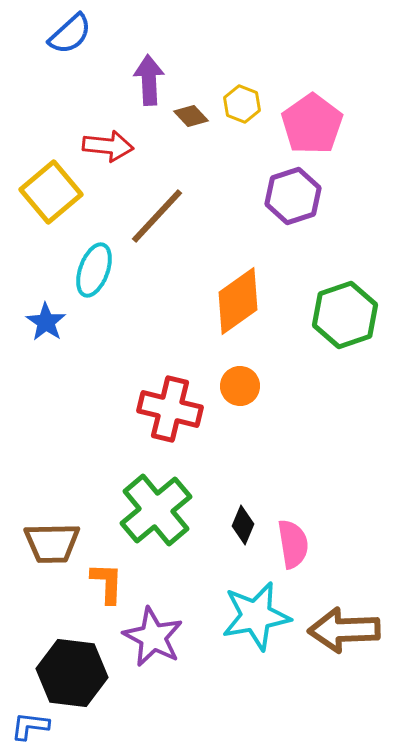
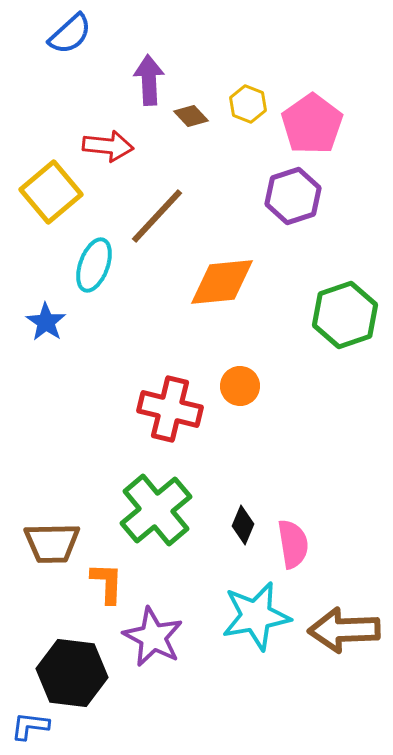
yellow hexagon: moved 6 px right
cyan ellipse: moved 5 px up
orange diamond: moved 16 px left, 19 px up; rotated 30 degrees clockwise
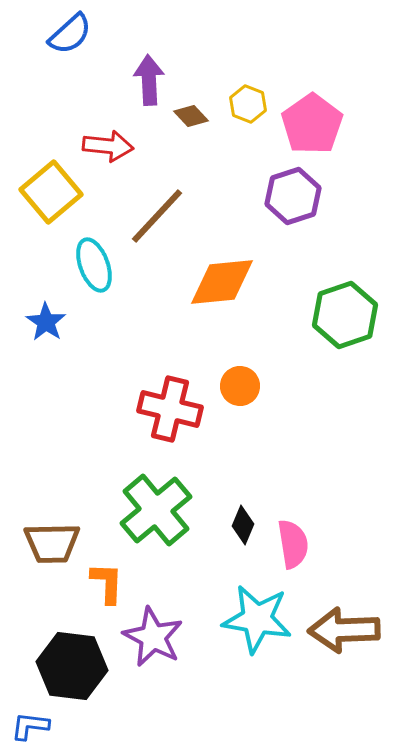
cyan ellipse: rotated 40 degrees counterclockwise
cyan star: moved 1 px right, 3 px down; rotated 20 degrees clockwise
black hexagon: moved 7 px up
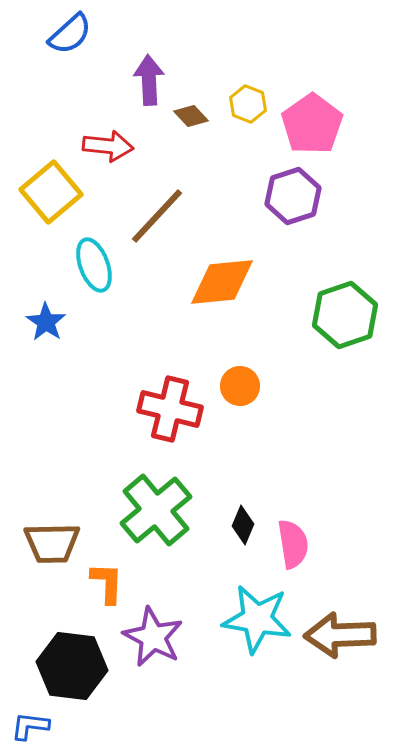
brown arrow: moved 4 px left, 5 px down
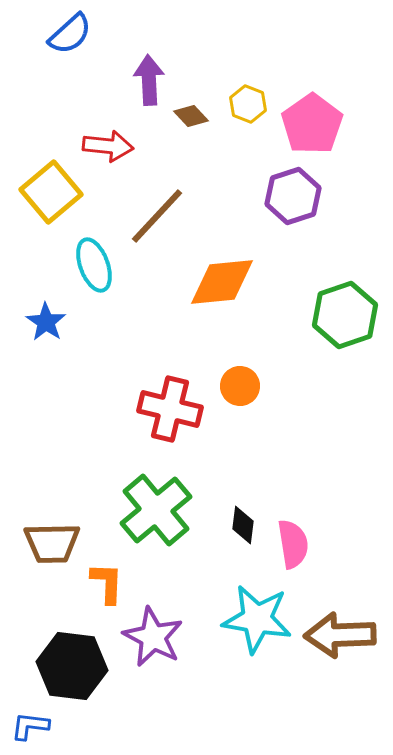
black diamond: rotated 15 degrees counterclockwise
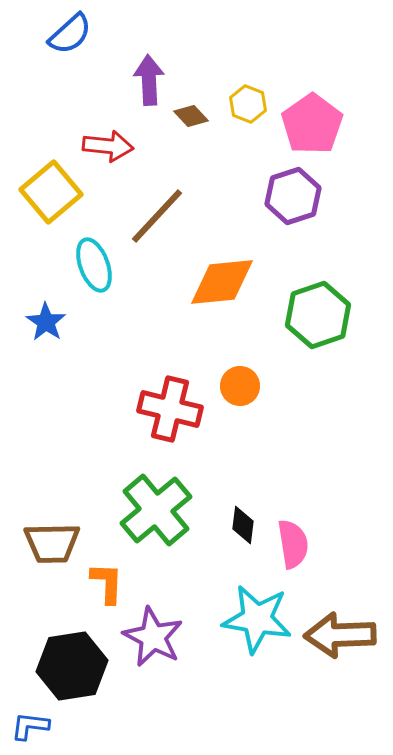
green hexagon: moved 27 px left
black hexagon: rotated 16 degrees counterclockwise
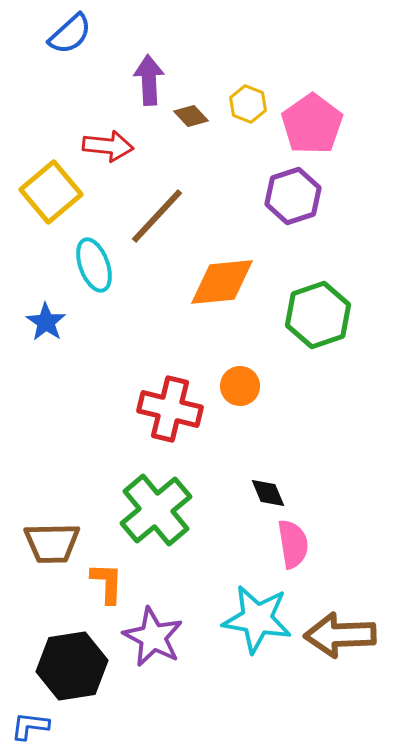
black diamond: moved 25 px right, 32 px up; rotated 30 degrees counterclockwise
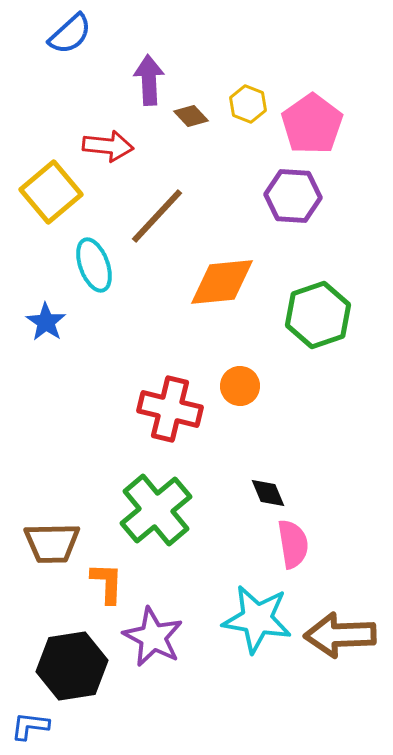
purple hexagon: rotated 22 degrees clockwise
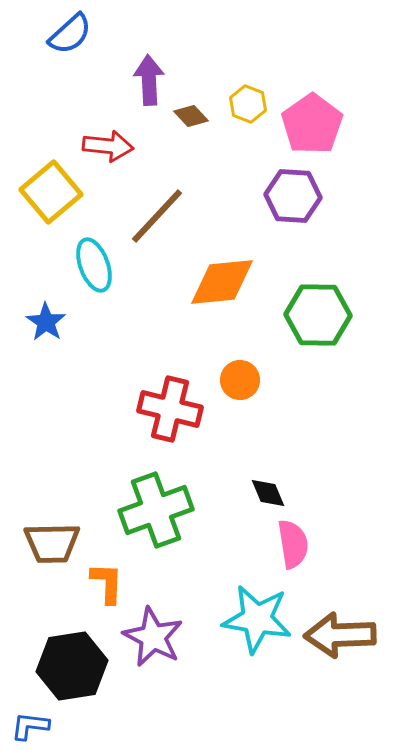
green hexagon: rotated 20 degrees clockwise
orange circle: moved 6 px up
green cross: rotated 20 degrees clockwise
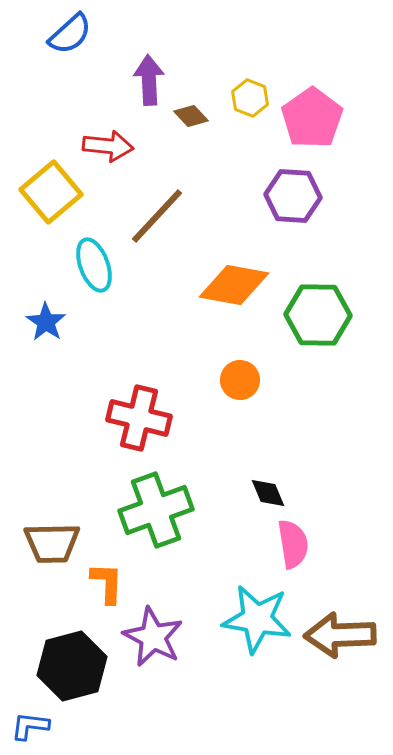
yellow hexagon: moved 2 px right, 6 px up
pink pentagon: moved 6 px up
orange diamond: moved 12 px right, 3 px down; rotated 16 degrees clockwise
red cross: moved 31 px left, 9 px down
black hexagon: rotated 6 degrees counterclockwise
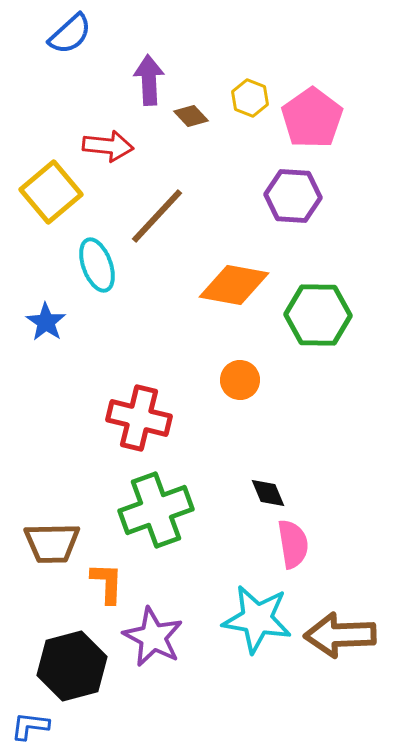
cyan ellipse: moved 3 px right
